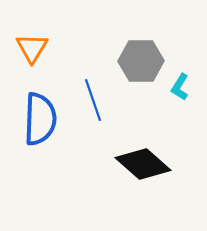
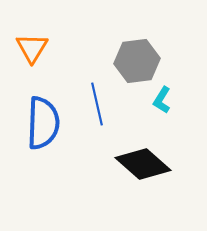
gray hexagon: moved 4 px left; rotated 6 degrees counterclockwise
cyan L-shape: moved 18 px left, 13 px down
blue line: moved 4 px right, 4 px down; rotated 6 degrees clockwise
blue semicircle: moved 3 px right, 4 px down
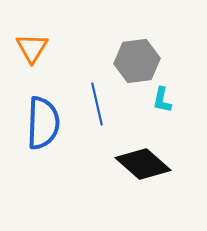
cyan L-shape: rotated 20 degrees counterclockwise
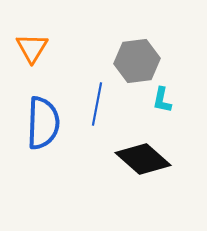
blue line: rotated 24 degrees clockwise
black diamond: moved 5 px up
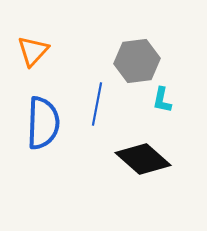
orange triangle: moved 1 px right, 3 px down; rotated 12 degrees clockwise
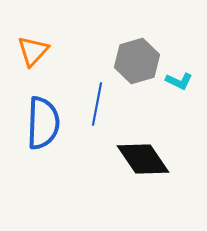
gray hexagon: rotated 9 degrees counterclockwise
cyan L-shape: moved 17 px right, 19 px up; rotated 76 degrees counterclockwise
black diamond: rotated 14 degrees clockwise
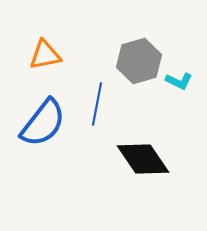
orange triangle: moved 12 px right, 4 px down; rotated 36 degrees clockwise
gray hexagon: moved 2 px right
blue semicircle: rotated 36 degrees clockwise
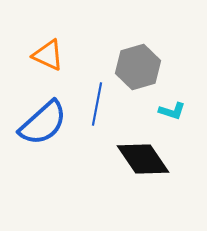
orange triangle: moved 3 px right; rotated 36 degrees clockwise
gray hexagon: moved 1 px left, 6 px down
cyan L-shape: moved 7 px left, 30 px down; rotated 8 degrees counterclockwise
blue semicircle: rotated 10 degrees clockwise
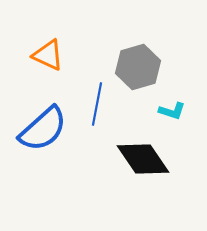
blue semicircle: moved 6 px down
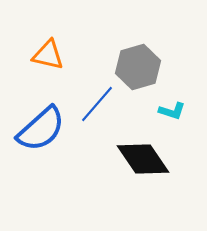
orange triangle: rotated 12 degrees counterclockwise
blue line: rotated 30 degrees clockwise
blue semicircle: moved 2 px left
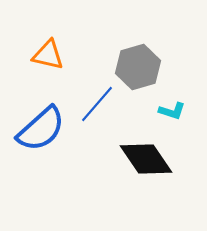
black diamond: moved 3 px right
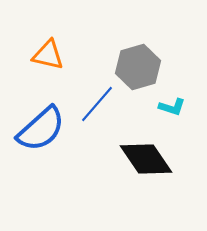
cyan L-shape: moved 4 px up
